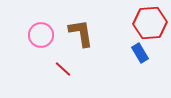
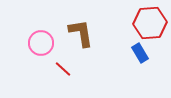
pink circle: moved 8 px down
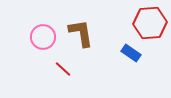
pink circle: moved 2 px right, 6 px up
blue rectangle: moved 9 px left; rotated 24 degrees counterclockwise
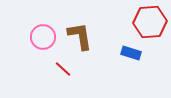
red hexagon: moved 1 px up
brown L-shape: moved 1 px left, 3 px down
blue rectangle: rotated 18 degrees counterclockwise
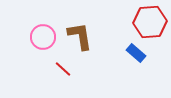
blue rectangle: moved 5 px right; rotated 24 degrees clockwise
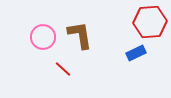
brown L-shape: moved 1 px up
blue rectangle: rotated 66 degrees counterclockwise
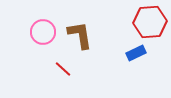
pink circle: moved 5 px up
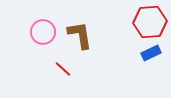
blue rectangle: moved 15 px right
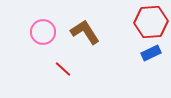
red hexagon: moved 1 px right
brown L-shape: moved 5 px right, 3 px up; rotated 24 degrees counterclockwise
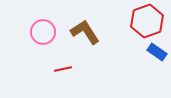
red hexagon: moved 4 px left, 1 px up; rotated 16 degrees counterclockwise
blue rectangle: moved 6 px right, 1 px up; rotated 60 degrees clockwise
red line: rotated 54 degrees counterclockwise
